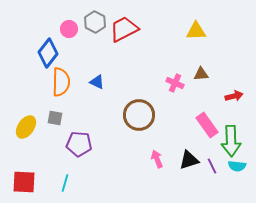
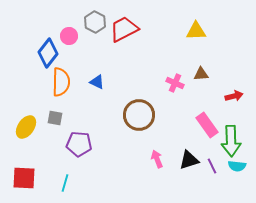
pink circle: moved 7 px down
red square: moved 4 px up
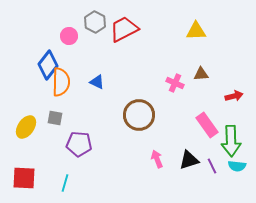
blue diamond: moved 12 px down
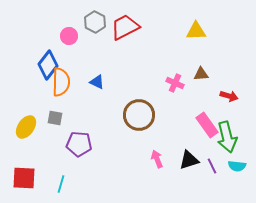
red trapezoid: moved 1 px right, 2 px up
red arrow: moved 5 px left; rotated 30 degrees clockwise
green arrow: moved 4 px left, 4 px up; rotated 12 degrees counterclockwise
cyan line: moved 4 px left, 1 px down
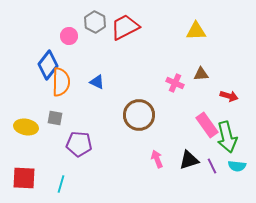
yellow ellipse: rotated 65 degrees clockwise
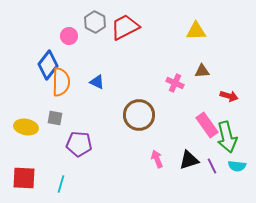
brown triangle: moved 1 px right, 3 px up
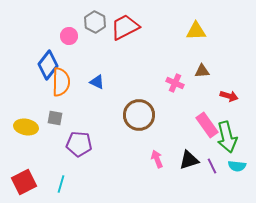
red square: moved 4 px down; rotated 30 degrees counterclockwise
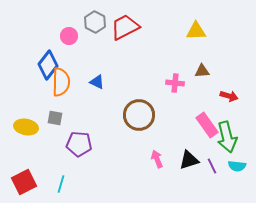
pink cross: rotated 18 degrees counterclockwise
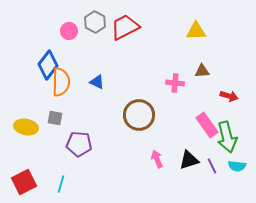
pink circle: moved 5 px up
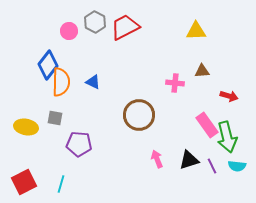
blue triangle: moved 4 px left
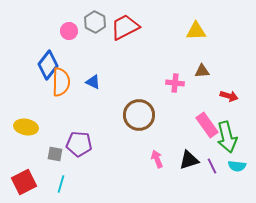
gray square: moved 36 px down
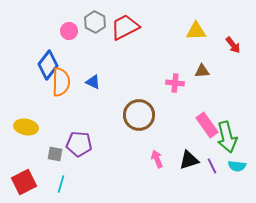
red arrow: moved 4 px right, 51 px up; rotated 36 degrees clockwise
